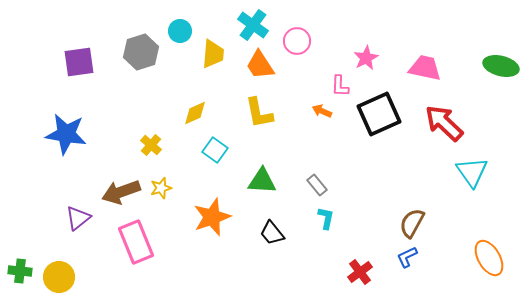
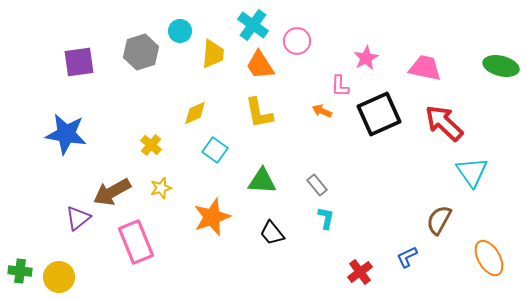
brown arrow: moved 9 px left; rotated 9 degrees counterclockwise
brown semicircle: moved 27 px right, 3 px up
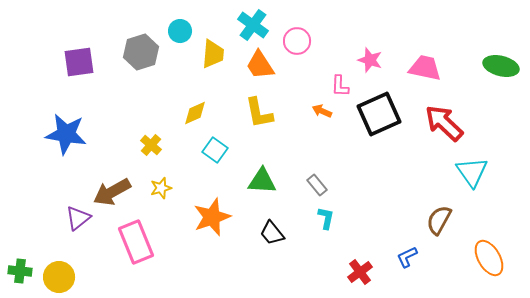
pink star: moved 4 px right, 2 px down; rotated 25 degrees counterclockwise
